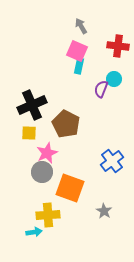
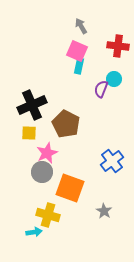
yellow cross: rotated 20 degrees clockwise
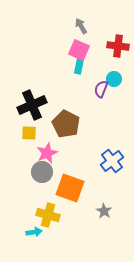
pink square: moved 2 px right, 1 px up
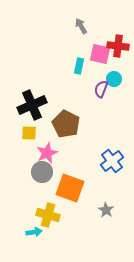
pink square: moved 21 px right, 4 px down; rotated 10 degrees counterclockwise
gray star: moved 2 px right, 1 px up
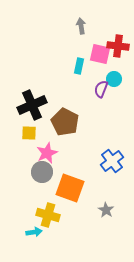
gray arrow: rotated 21 degrees clockwise
brown pentagon: moved 1 px left, 2 px up
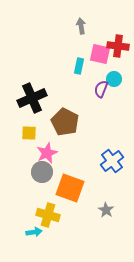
black cross: moved 7 px up
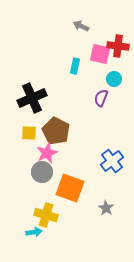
gray arrow: rotated 56 degrees counterclockwise
cyan rectangle: moved 4 px left
purple semicircle: moved 9 px down
brown pentagon: moved 9 px left, 9 px down
gray star: moved 2 px up
yellow cross: moved 2 px left
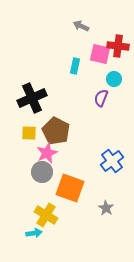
yellow cross: rotated 15 degrees clockwise
cyan arrow: moved 1 px down
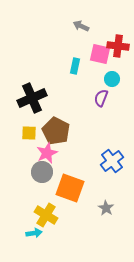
cyan circle: moved 2 px left
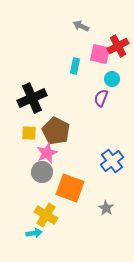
red cross: rotated 35 degrees counterclockwise
